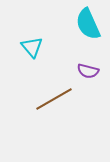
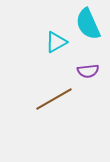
cyan triangle: moved 24 px right, 5 px up; rotated 40 degrees clockwise
purple semicircle: rotated 20 degrees counterclockwise
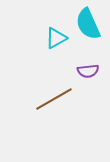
cyan triangle: moved 4 px up
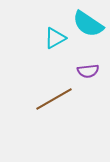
cyan semicircle: rotated 32 degrees counterclockwise
cyan triangle: moved 1 px left
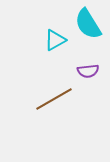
cyan semicircle: rotated 24 degrees clockwise
cyan triangle: moved 2 px down
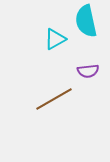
cyan semicircle: moved 2 px left, 3 px up; rotated 20 degrees clockwise
cyan triangle: moved 1 px up
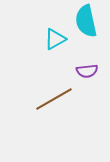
purple semicircle: moved 1 px left
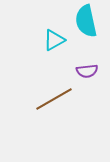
cyan triangle: moved 1 px left, 1 px down
